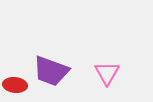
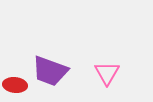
purple trapezoid: moved 1 px left
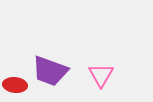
pink triangle: moved 6 px left, 2 px down
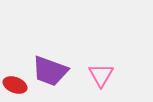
red ellipse: rotated 15 degrees clockwise
